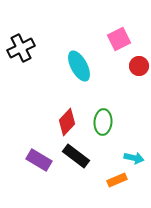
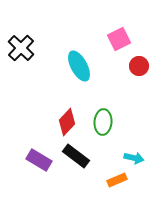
black cross: rotated 20 degrees counterclockwise
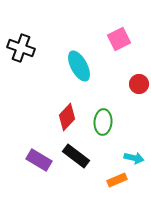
black cross: rotated 24 degrees counterclockwise
red circle: moved 18 px down
red diamond: moved 5 px up
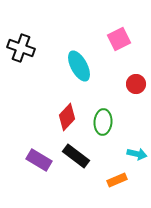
red circle: moved 3 px left
cyan arrow: moved 3 px right, 4 px up
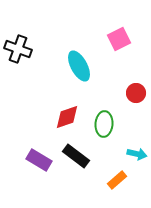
black cross: moved 3 px left, 1 px down
red circle: moved 9 px down
red diamond: rotated 28 degrees clockwise
green ellipse: moved 1 px right, 2 px down
orange rectangle: rotated 18 degrees counterclockwise
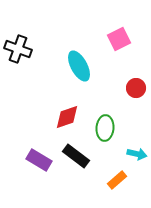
red circle: moved 5 px up
green ellipse: moved 1 px right, 4 px down
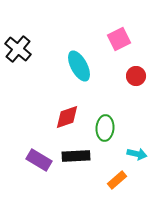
black cross: rotated 20 degrees clockwise
red circle: moved 12 px up
black rectangle: rotated 40 degrees counterclockwise
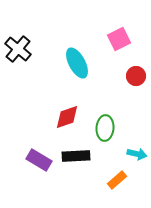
cyan ellipse: moved 2 px left, 3 px up
